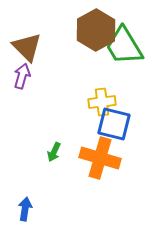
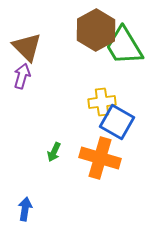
blue square: moved 3 px right, 2 px up; rotated 16 degrees clockwise
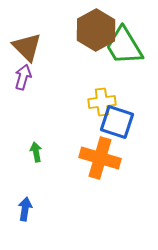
purple arrow: moved 1 px right, 1 px down
blue square: rotated 12 degrees counterclockwise
green arrow: moved 18 px left; rotated 144 degrees clockwise
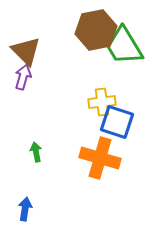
brown hexagon: rotated 18 degrees clockwise
brown triangle: moved 1 px left, 4 px down
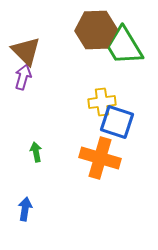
brown hexagon: rotated 9 degrees clockwise
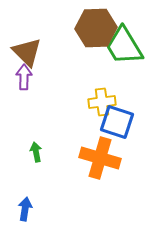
brown hexagon: moved 2 px up
brown triangle: moved 1 px right, 1 px down
purple arrow: moved 1 px right; rotated 15 degrees counterclockwise
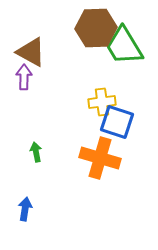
brown triangle: moved 4 px right; rotated 16 degrees counterclockwise
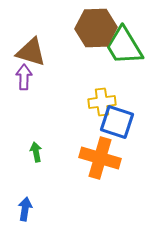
brown triangle: rotated 12 degrees counterclockwise
